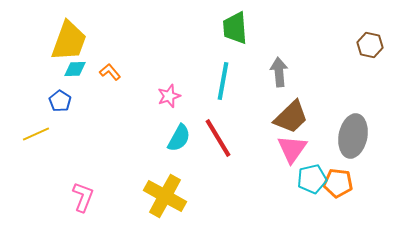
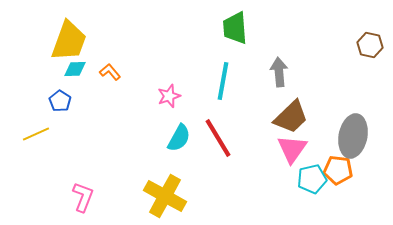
orange pentagon: moved 13 px up
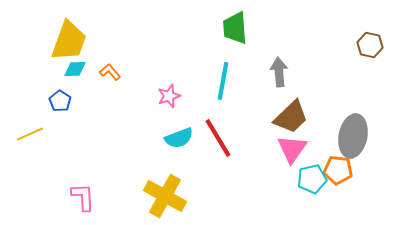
yellow line: moved 6 px left
cyan semicircle: rotated 40 degrees clockwise
pink L-shape: rotated 24 degrees counterclockwise
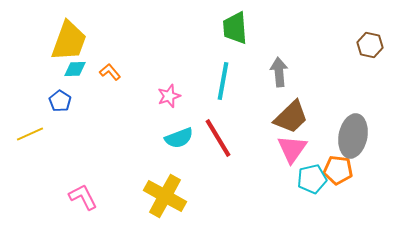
pink L-shape: rotated 24 degrees counterclockwise
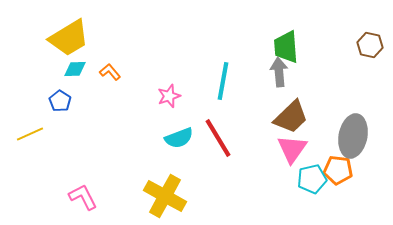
green trapezoid: moved 51 px right, 19 px down
yellow trapezoid: moved 3 px up; rotated 39 degrees clockwise
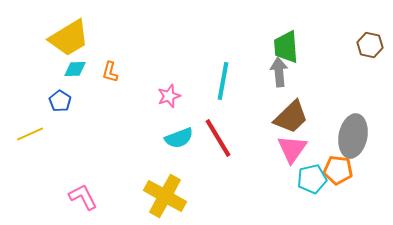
orange L-shape: rotated 125 degrees counterclockwise
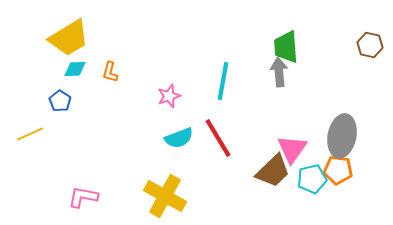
brown trapezoid: moved 18 px left, 54 px down
gray ellipse: moved 11 px left
pink L-shape: rotated 52 degrees counterclockwise
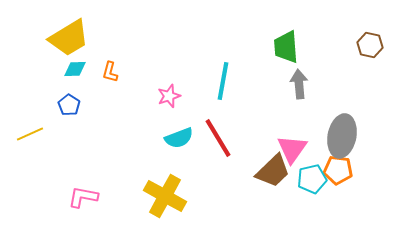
gray arrow: moved 20 px right, 12 px down
blue pentagon: moved 9 px right, 4 px down
